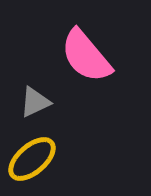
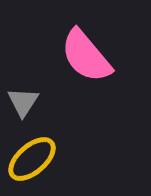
gray triangle: moved 12 px left; rotated 32 degrees counterclockwise
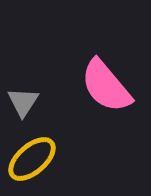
pink semicircle: moved 20 px right, 30 px down
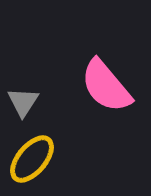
yellow ellipse: rotated 9 degrees counterclockwise
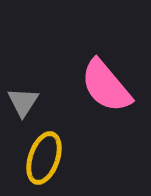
yellow ellipse: moved 12 px right, 1 px up; rotated 21 degrees counterclockwise
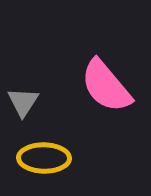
yellow ellipse: rotated 72 degrees clockwise
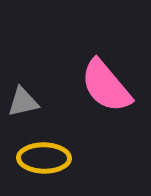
gray triangle: rotated 44 degrees clockwise
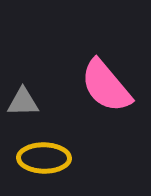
gray triangle: rotated 12 degrees clockwise
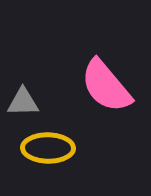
yellow ellipse: moved 4 px right, 10 px up
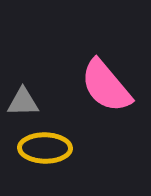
yellow ellipse: moved 3 px left
